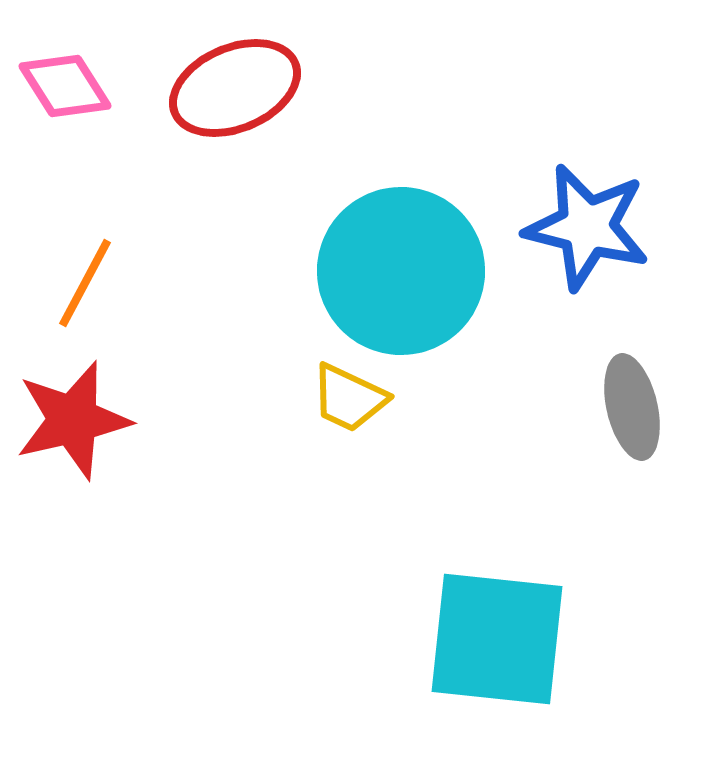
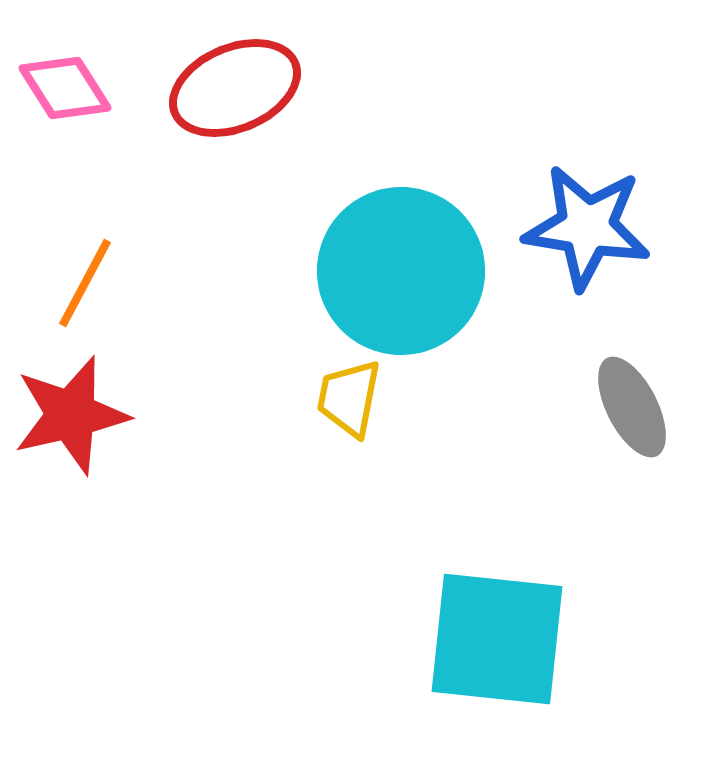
pink diamond: moved 2 px down
blue star: rotated 5 degrees counterclockwise
yellow trapezoid: rotated 76 degrees clockwise
gray ellipse: rotated 14 degrees counterclockwise
red star: moved 2 px left, 5 px up
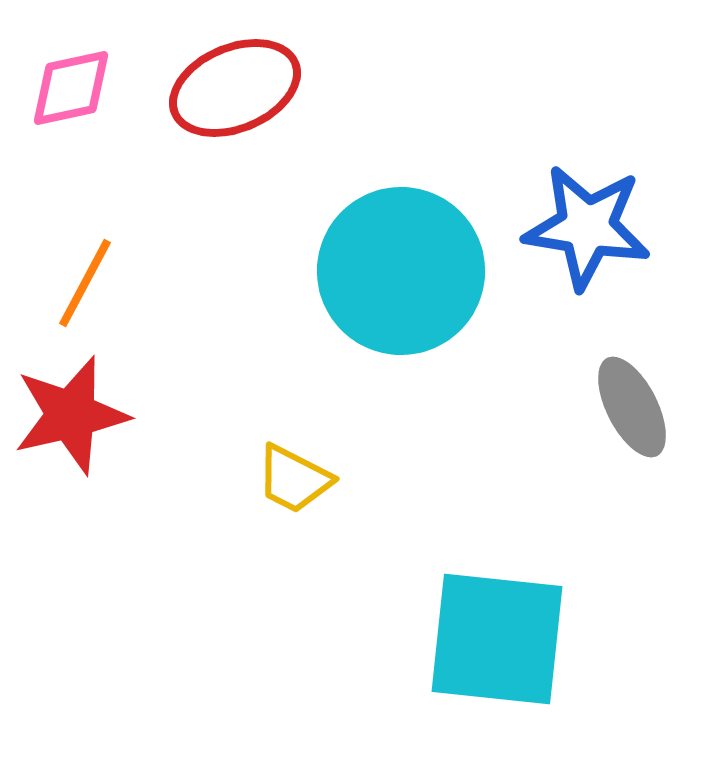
pink diamond: moved 6 px right; rotated 70 degrees counterclockwise
yellow trapezoid: moved 55 px left, 81 px down; rotated 74 degrees counterclockwise
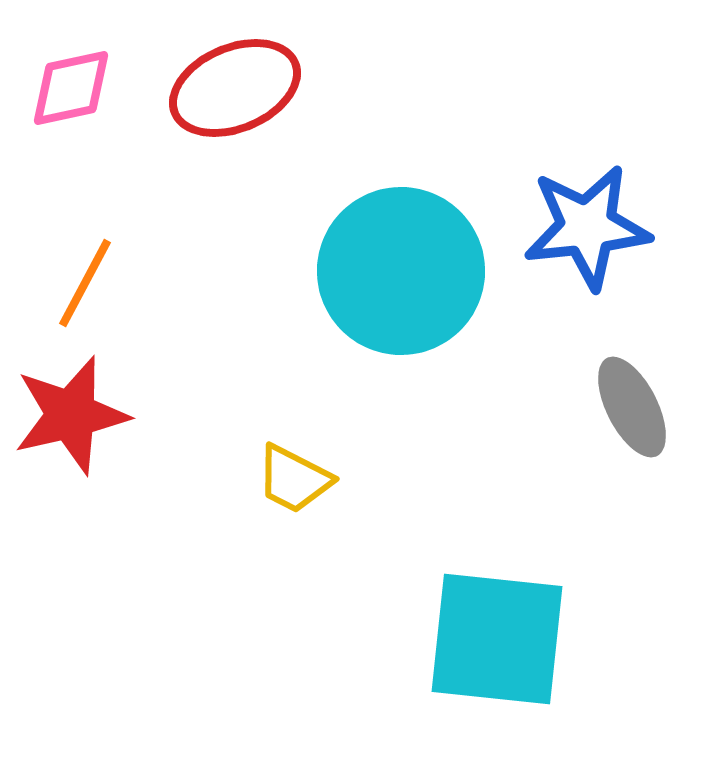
blue star: rotated 15 degrees counterclockwise
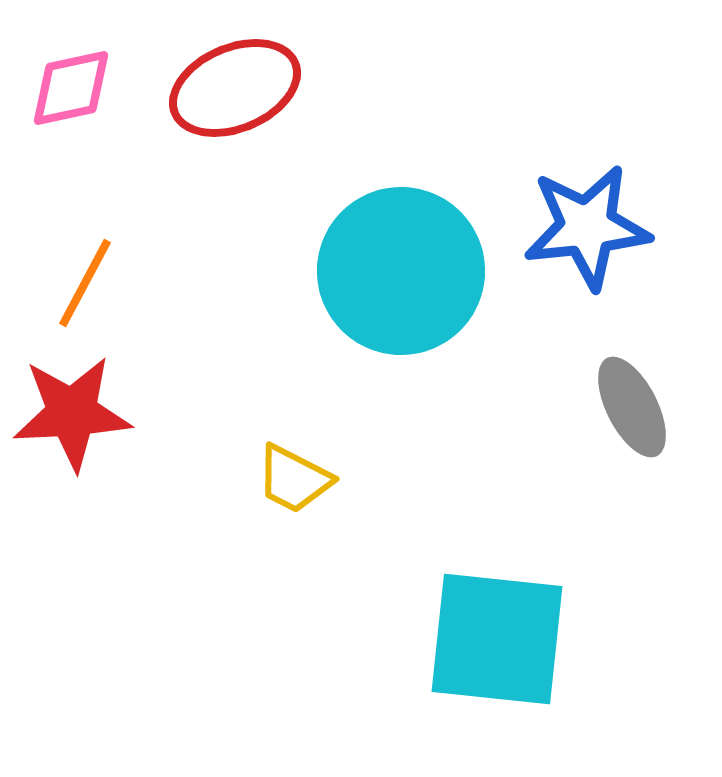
red star: moved 1 px right, 2 px up; rotated 10 degrees clockwise
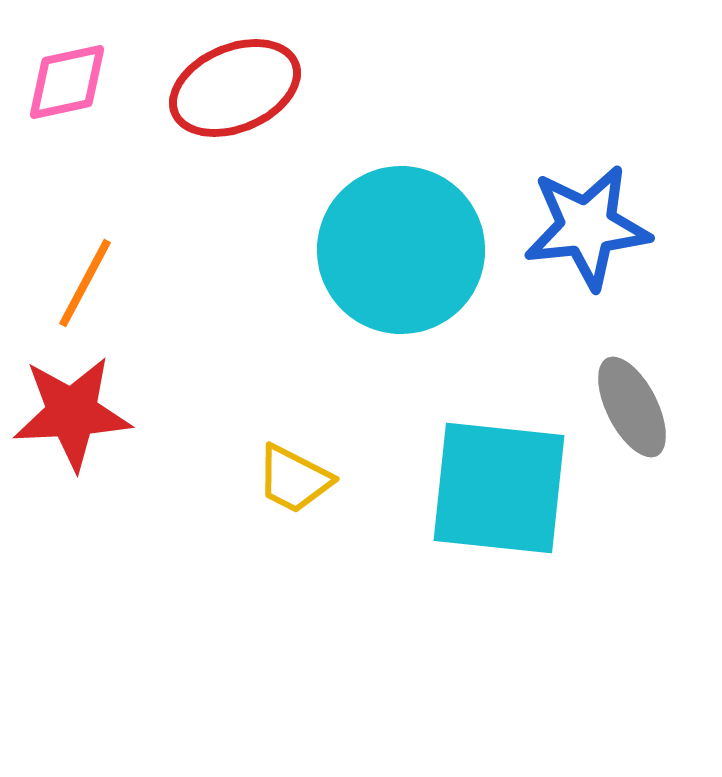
pink diamond: moved 4 px left, 6 px up
cyan circle: moved 21 px up
cyan square: moved 2 px right, 151 px up
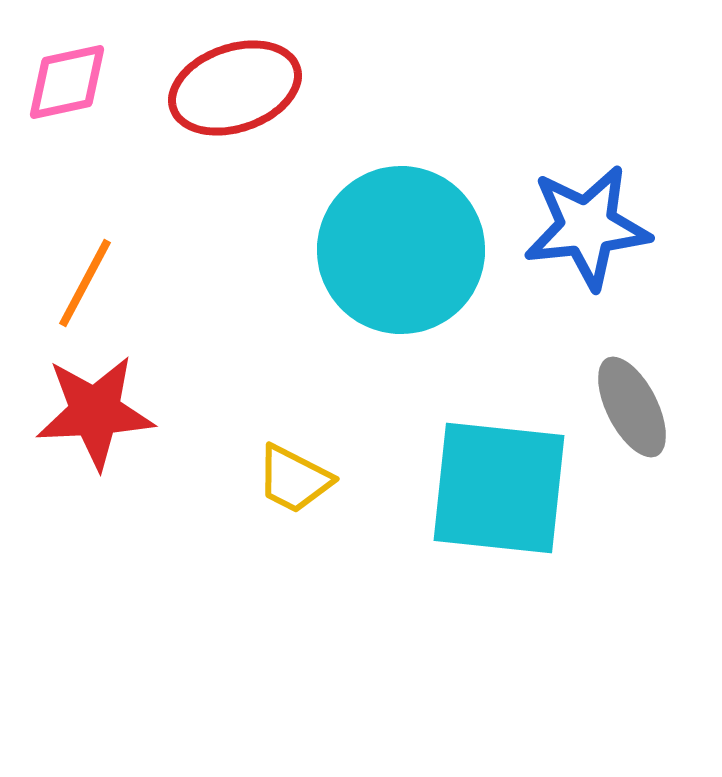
red ellipse: rotated 4 degrees clockwise
red star: moved 23 px right, 1 px up
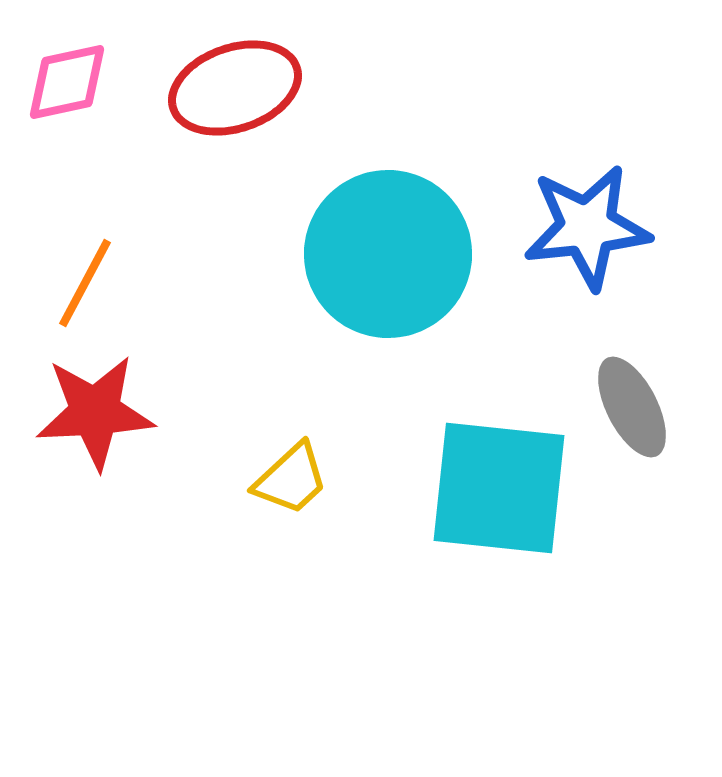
cyan circle: moved 13 px left, 4 px down
yellow trapezoid: moved 3 px left; rotated 70 degrees counterclockwise
